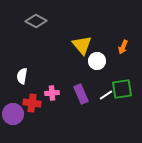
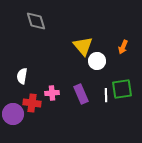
gray diamond: rotated 45 degrees clockwise
yellow triangle: moved 1 px right, 1 px down
white line: rotated 56 degrees counterclockwise
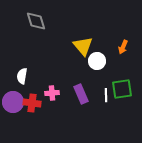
purple circle: moved 12 px up
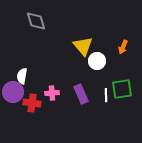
purple circle: moved 10 px up
